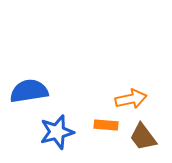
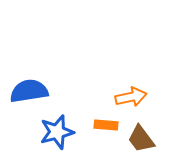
orange arrow: moved 2 px up
brown trapezoid: moved 2 px left, 2 px down
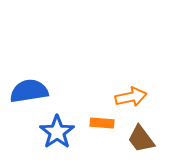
orange rectangle: moved 4 px left, 2 px up
blue star: rotated 20 degrees counterclockwise
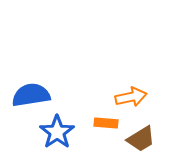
blue semicircle: moved 2 px right, 4 px down
orange rectangle: moved 4 px right
brown trapezoid: rotated 84 degrees counterclockwise
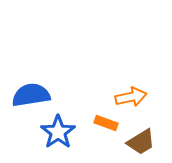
orange rectangle: rotated 15 degrees clockwise
blue star: moved 1 px right
brown trapezoid: moved 3 px down
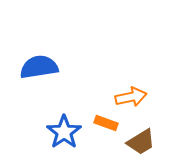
blue semicircle: moved 8 px right, 28 px up
blue star: moved 6 px right
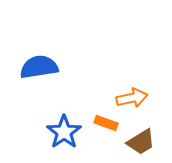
orange arrow: moved 1 px right, 1 px down
